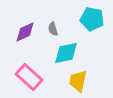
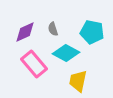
cyan pentagon: moved 13 px down
cyan diamond: rotated 40 degrees clockwise
pink rectangle: moved 5 px right, 13 px up; rotated 8 degrees clockwise
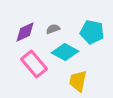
gray semicircle: rotated 88 degrees clockwise
cyan diamond: moved 1 px left, 1 px up
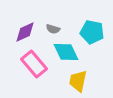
gray semicircle: rotated 144 degrees counterclockwise
cyan diamond: moved 1 px right; rotated 36 degrees clockwise
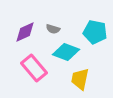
cyan pentagon: moved 3 px right
cyan diamond: rotated 44 degrees counterclockwise
pink rectangle: moved 4 px down
yellow trapezoid: moved 2 px right, 2 px up
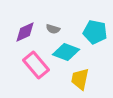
pink rectangle: moved 2 px right, 3 px up
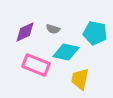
cyan pentagon: moved 1 px down
cyan diamond: rotated 8 degrees counterclockwise
pink rectangle: rotated 28 degrees counterclockwise
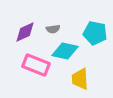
gray semicircle: rotated 24 degrees counterclockwise
cyan diamond: moved 1 px left, 1 px up
yellow trapezoid: rotated 15 degrees counterclockwise
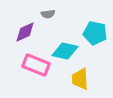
gray semicircle: moved 5 px left, 15 px up
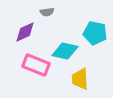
gray semicircle: moved 1 px left, 2 px up
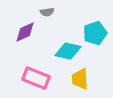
cyan pentagon: rotated 30 degrees counterclockwise
cyan diamond: moved 3 px right
pink rectangle: moved 13 px down
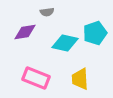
purple diamond: rotated 15 degrees clockwise
cyan diamond: moved 3 px left, 8 px up
